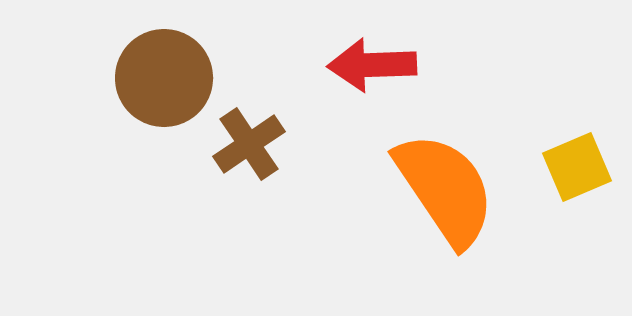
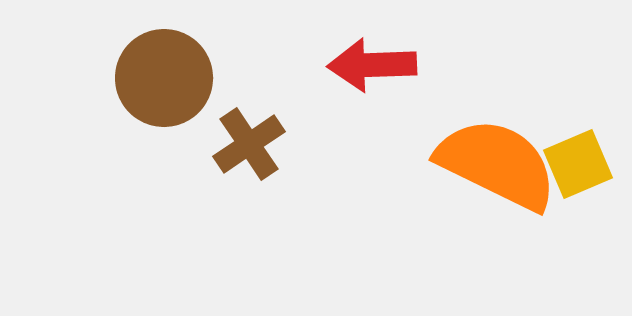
yellow square: moved 1 px right, 3 px up
orange semicircle: moved 52 px right, 25 px up; rotated 30 degrees counterclockwise
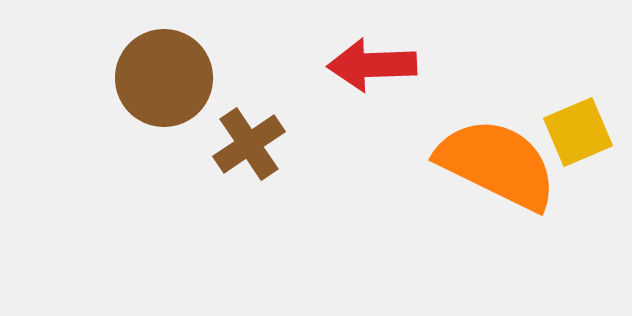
yellow square: moved 32 px up
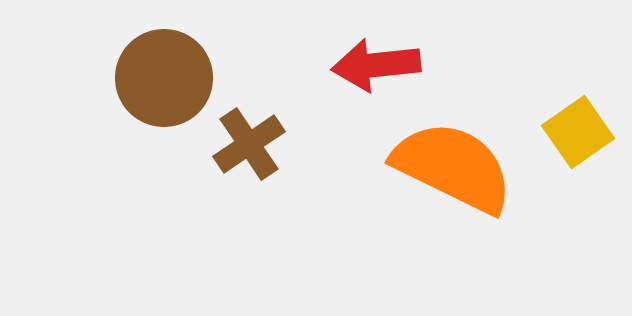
red arrow: moved 4 px right; rotated 4 degrees counterclockwise
yellow square: rotated 12 degrees counterclockwise
orange semicircle: moved 44 px left, 3 px down
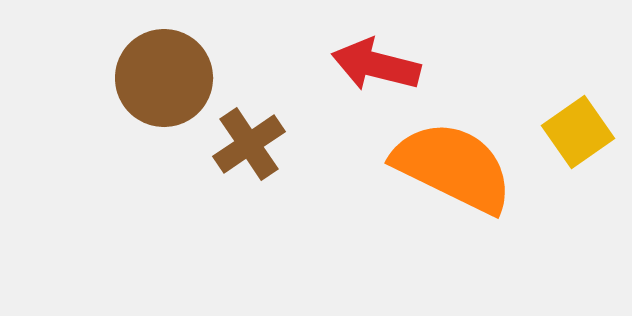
red arrow: rotated 20 degrees clockwise
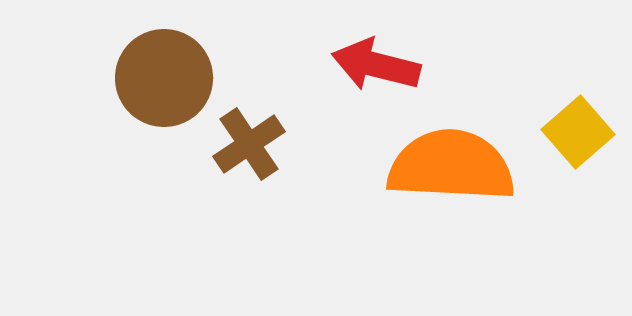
yellow square: rotated 6 degrees counterclockwise
orange semicircle: moved 2 px left, 1 px up; rotated 23 degrees counterclockwise
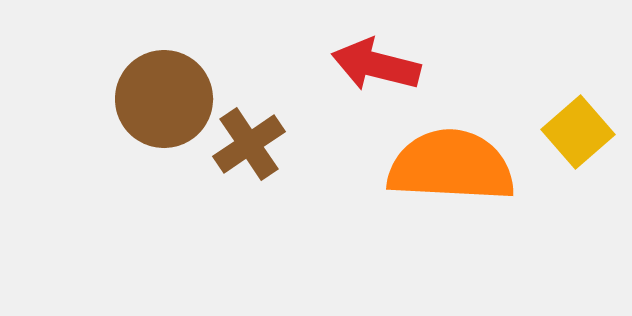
brown circle: moved 21 px down
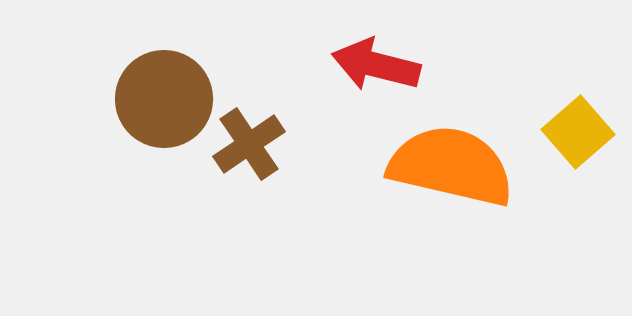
orange semicircle: rotated 10 degrees clockwise
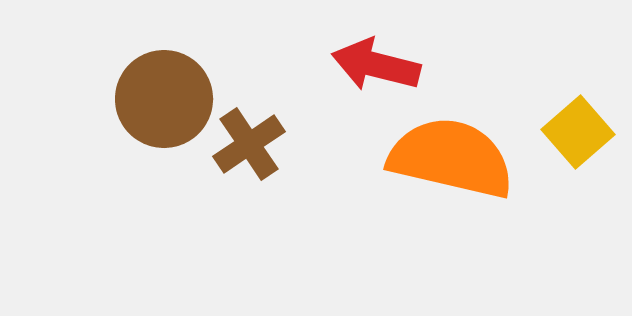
orange semicircle: moved 8 px up
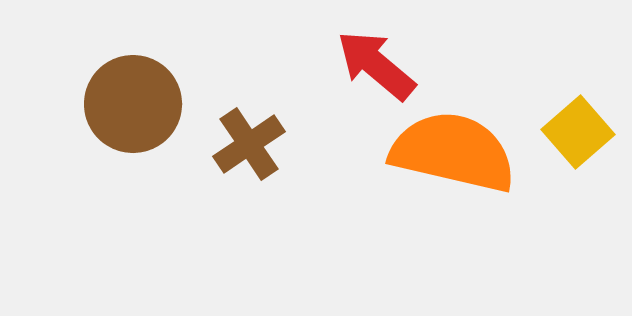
red arrow: rotated 26 degrees clockwise
brown circle: moved 31 px left, 5 px down
orange semicircle: moved 2 px right, 6 px up
